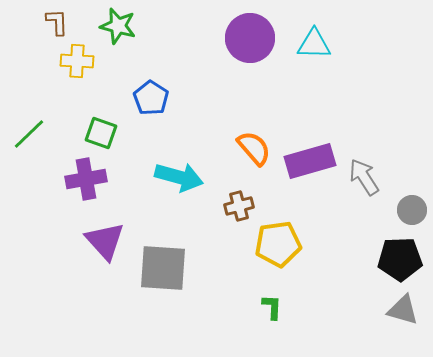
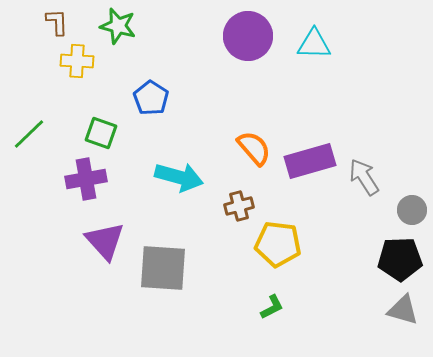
purple circle: moved 2 px left, 2 px up
yellow pentagon: rotated 15 degrees clockwise
green L-shape: rotated 60 degrees clockwise
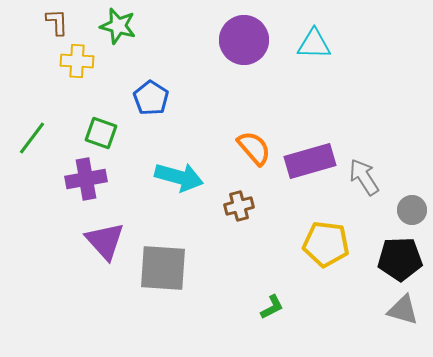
purple circle: moved 4 px left, 4 px down
green line: moved 3 px right, 4 px down; rotated 9 degrees counterclockwise
yellow pentagon: moved 48 px right
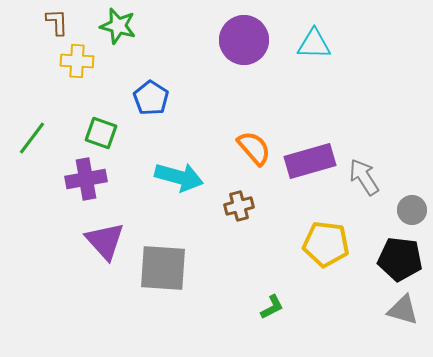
black pentagon: rotated 9 degrees clockwise
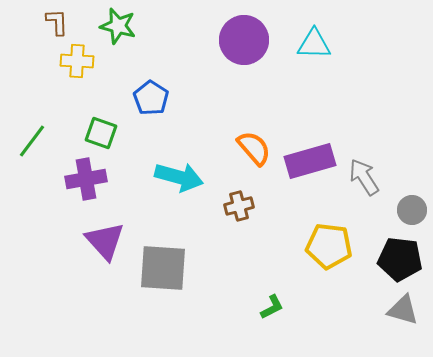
green line: moved 3 px down
yellow pentagon: moved 3 px right, 2 px down
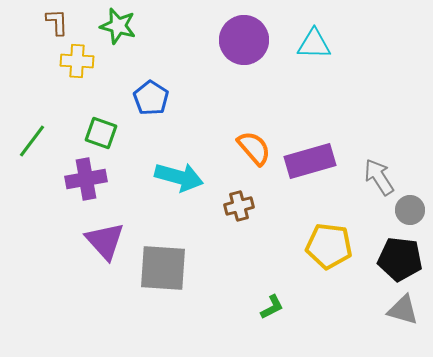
gray arrow: moved 15 px right
gray circle: moved 2 px left
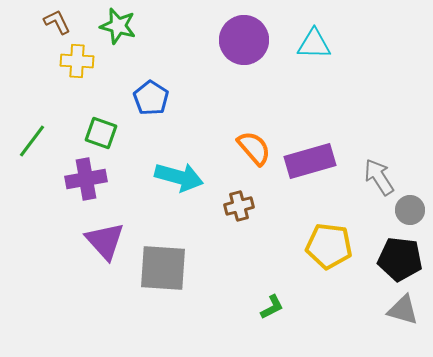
brown L-shape: rotated 24 degrees counterclockwise
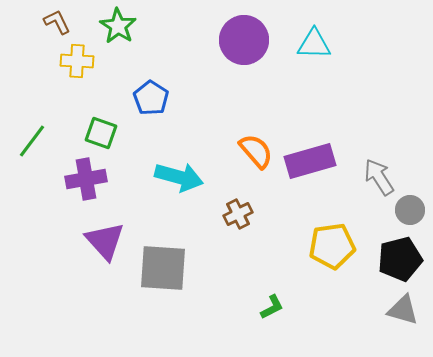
green star: rotated 18 degrees clockwise
orange semicircle: moved 2 px right, 3 px down
brown cross: moved 1 px left, 8 px down; rotated 12 degrees counterclockwise
yellow pentagon: moved 3 px right; rotated 15 degrees counterclockwise
black pentagon: rotated 21 degrees counterclockwise
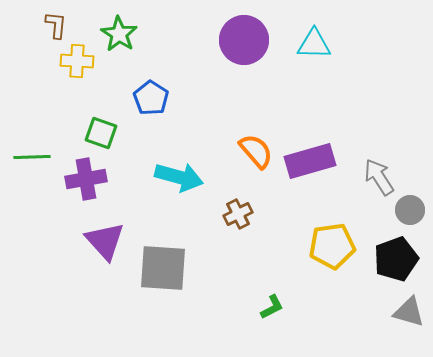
brown L-shape: moved 1 px left, 3 px down; rotated 32 degrees clockwise
green star: moved 1 px right, 8 px down
green line: moved 16 px down; rotated 51 degrees clockwise
black pentagon: moved 4 px left; rotated 6 degrees counterclockwise
gray triangle: moved 6 px right, 2 px down
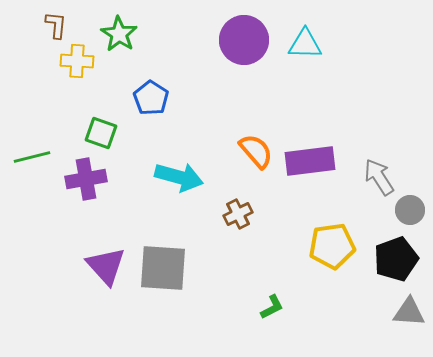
cyan triangle: moved 9 px left
green line: rotated 12 degrees counterclockwise
purple rectangle: rotated 9 degrees clockwise
purple triangle: moved 1 px right, 25 px down
gray triangle: rotated 12 degrees counterclockwise
